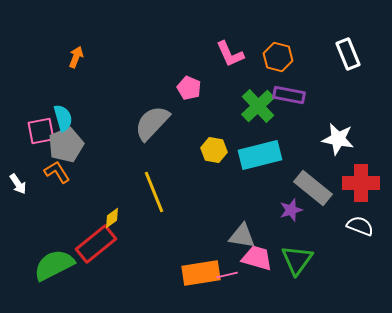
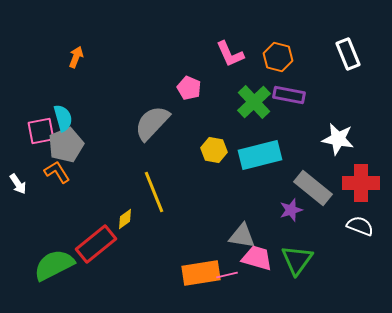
green cross: moved 4 px left, 4 px up
yellow diamond: moved 13 px right, 1 px down
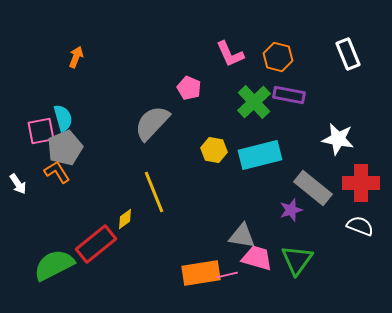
gray pentagon: moved 1 px left, 3 px down
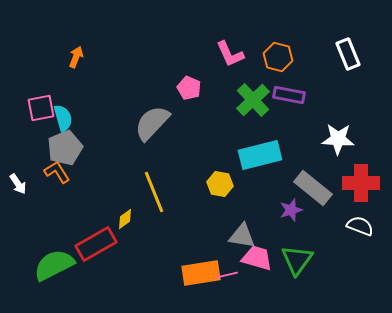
green cross: moved 1 px left, 2 px up
pink square: moved 23 px up
white star: rotated 8 degrees counterclockwise
yellow hexagon: moved 6 px right, 34 px down
red rectangle: rotated 9 degrees clockwise
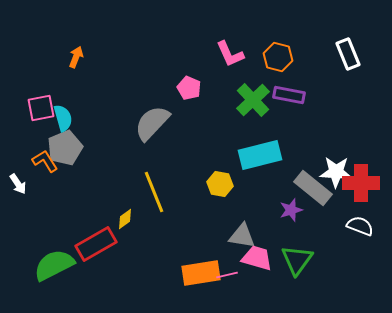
white star: moved 2 px left, 33 px down
orange L-shape: moved 12 px left, 11 px up
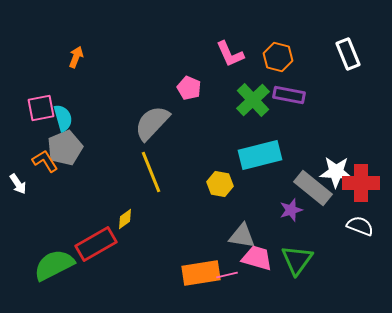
yellow line: moved 3 px left, 20 px up
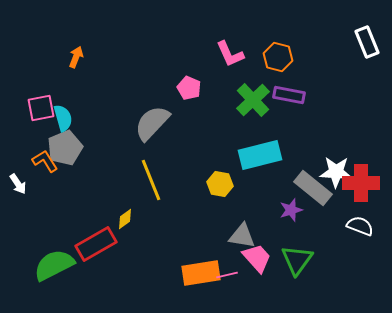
white rectangle: moved 19 px right, 12 px up
yellow line: moved 8 px down
pink trapezoid: rotated 32 degrees clockwise
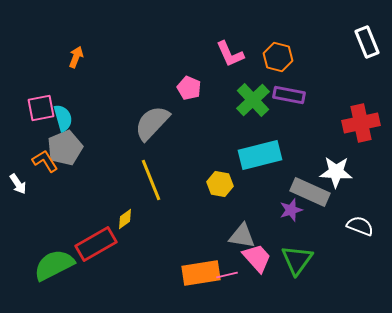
red cross: moved 60 px up; rotated 12 degrees counterclockwise
gray rectangle: moved 3 px left, 4 px down; rotated 15 degrees counterclockwise
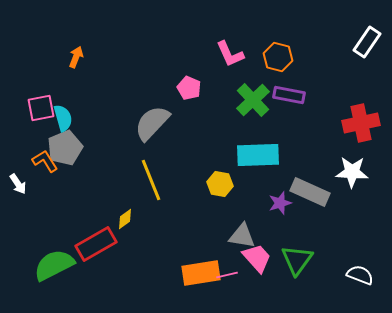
white rectangle: rotated 56 degrees clockwise
cyan rectangle: moved 2 px left; rotated 12 degrees clockwise
white star: moved 16 px right
purple star: moved 11 px left, 7 px up
white semicircle: moved 49 px down
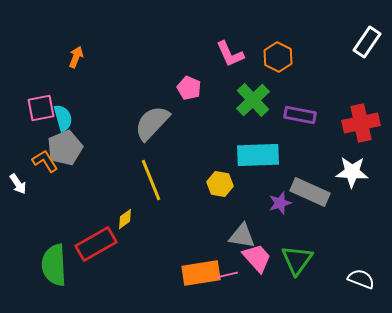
orange hexagon: rotated 12 degrees clockwise
purple rectangle: moved 11 px right, 20 px down
green semicircle: rotated 66 degrees counterclockwise
white semicircle: moved 1 px right, 4 px down
